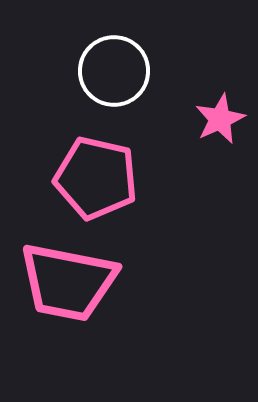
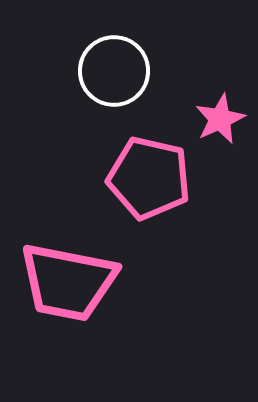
pink pentagon: moved 53 px right
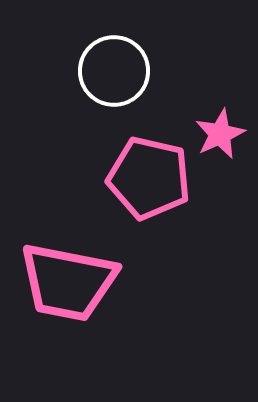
pink star: moved 15 px down
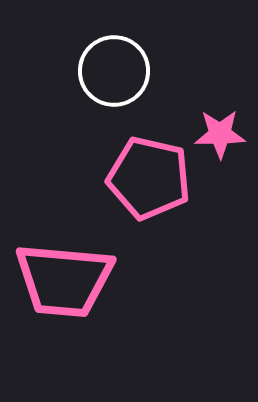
pink star: rotated 24 degrees clockwise
pink trapezoid: moved 4 px left, 2 px up; rotated 6 degrees counterclockwise
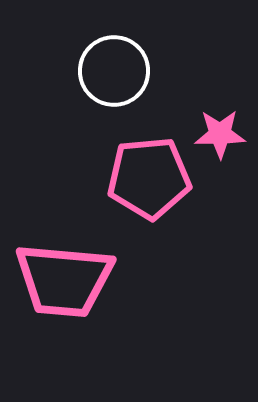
pink pentagon: rotated 18 degrees counterclockwise
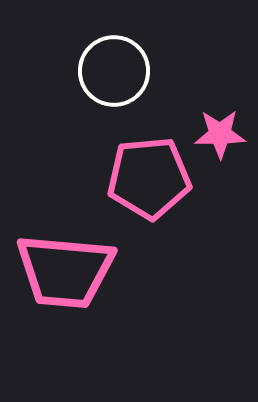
pink trapezoid: moved 1 px right, 9 px up
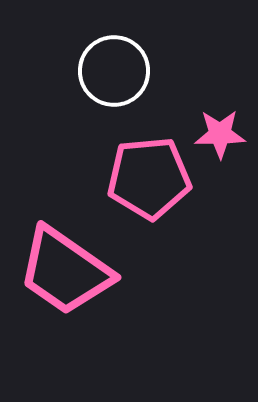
pink trapezoid: rotated 30 degrees clockwise
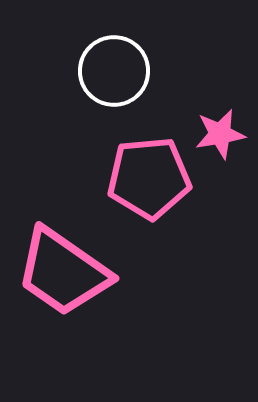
pink star: rotated 9 degrees counterclockwise
pink trapezoid: moved 2 px left, 1 px down
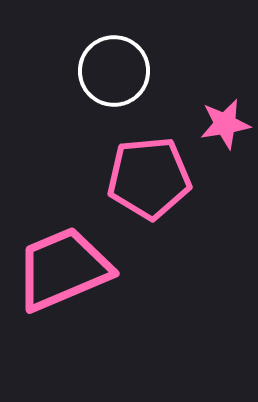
pink star: moved 5 px right, 10 px up
pink trapezoid: moved 3 px up; rotated 122 degrees clockwise
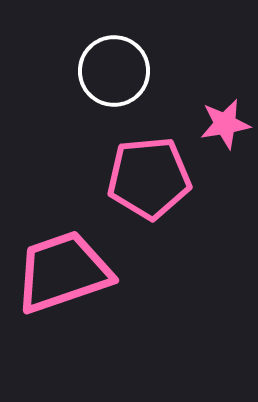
pink trapezoid: moved 3 px down; rotated 4 degrees clockwise
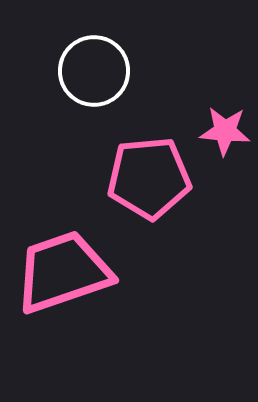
white circle: moved 20 px left
pink star: moved 7 px down; rotated 15 degrees clockwise
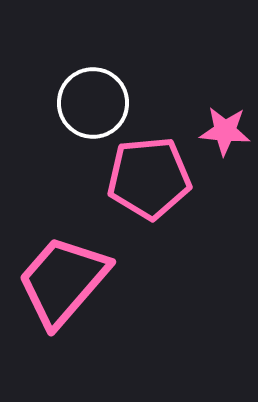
white circle: moved 1 px left, 32 px down
pink trapezoid: moved 9 px down; rotated 30 degrees counterclockwise
